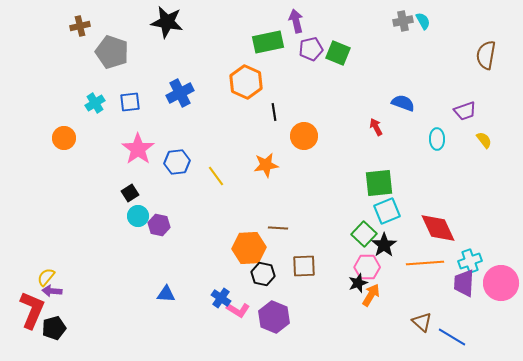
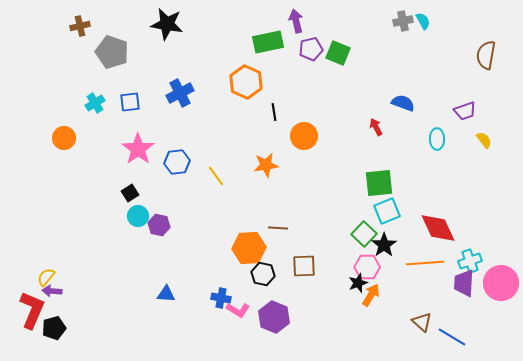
black star at (167, 22): moved 2 px down
blue cross at (221, 298): rotated 24 degrees counterclockwise
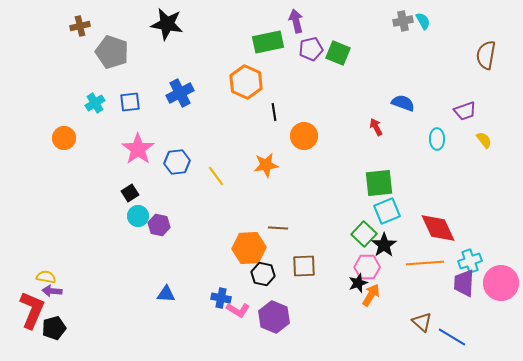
yellow semicircle at (46, 277): rotated 60 degrees clockwise
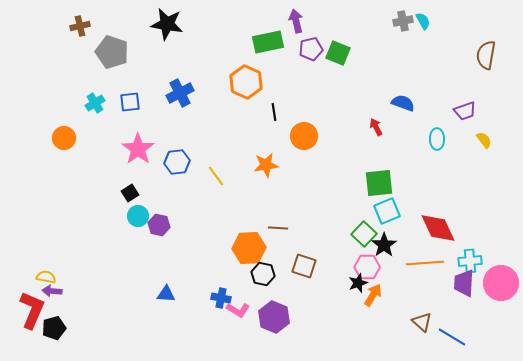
cyan cross at (470, 261): rotated 15 degrees clockwise
brown square at (304, 266): rotated 20 degrees clockwise
orange arrow at (371, 295): moved 2 px right
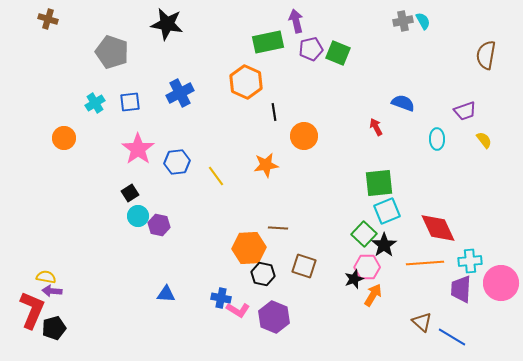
brown cross at (80, 26): moved 32 px left, 7 px up; rotated 30 degrees clockwise
black star at (358, 283): moved 4 px left, 4 px up
purple trapezoid at (464, 283): moved 3 px left, 6 px down
